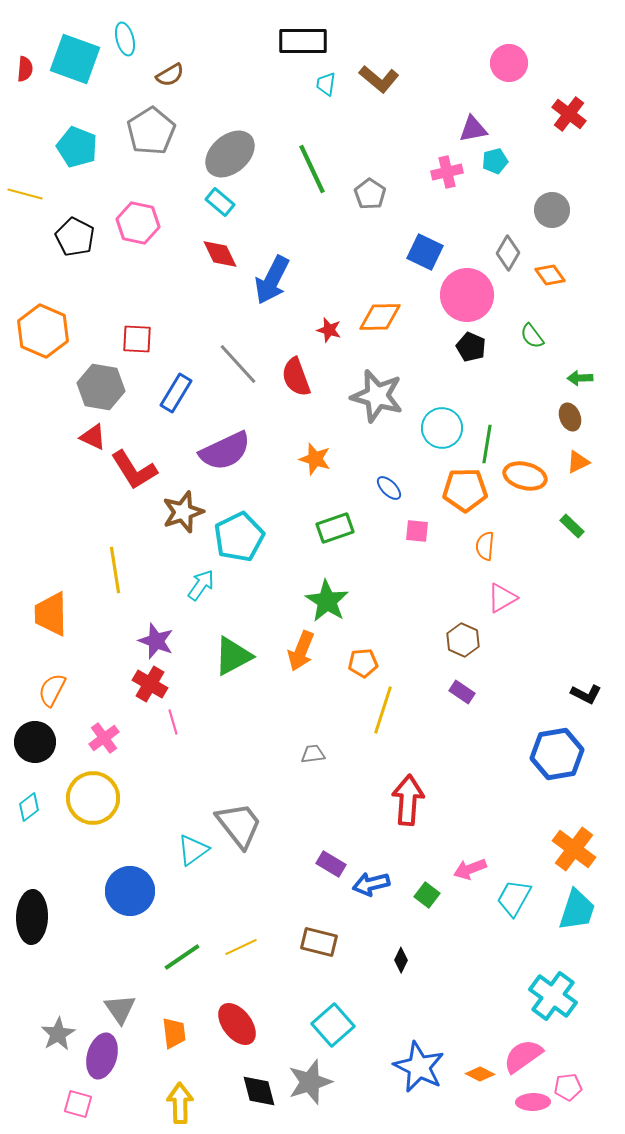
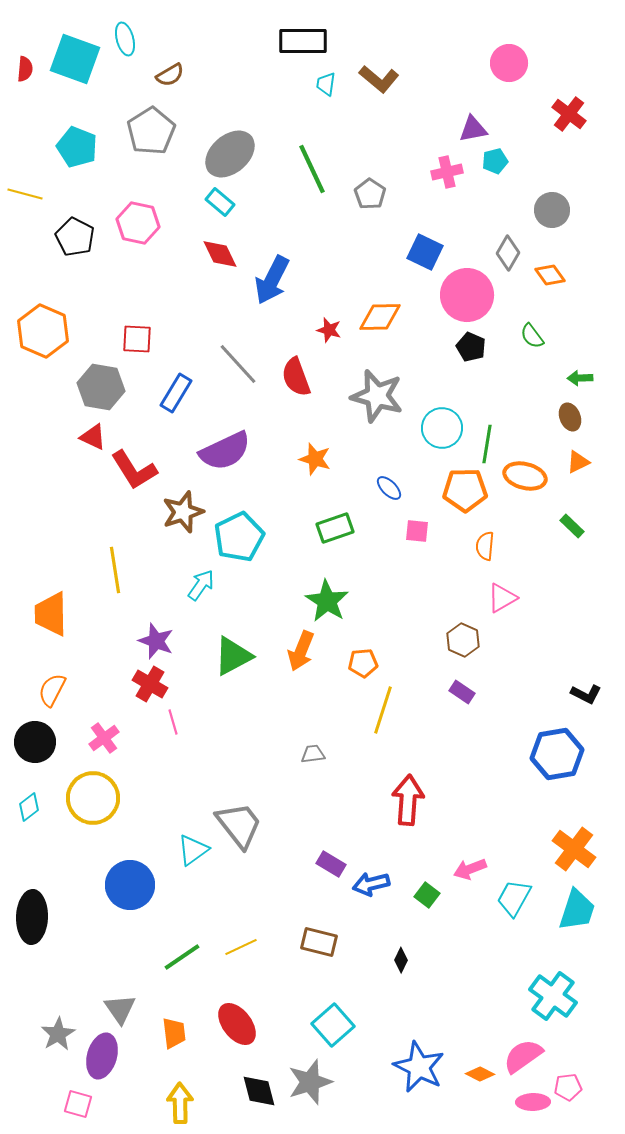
blue circle at (130, 891): moved 6 px up
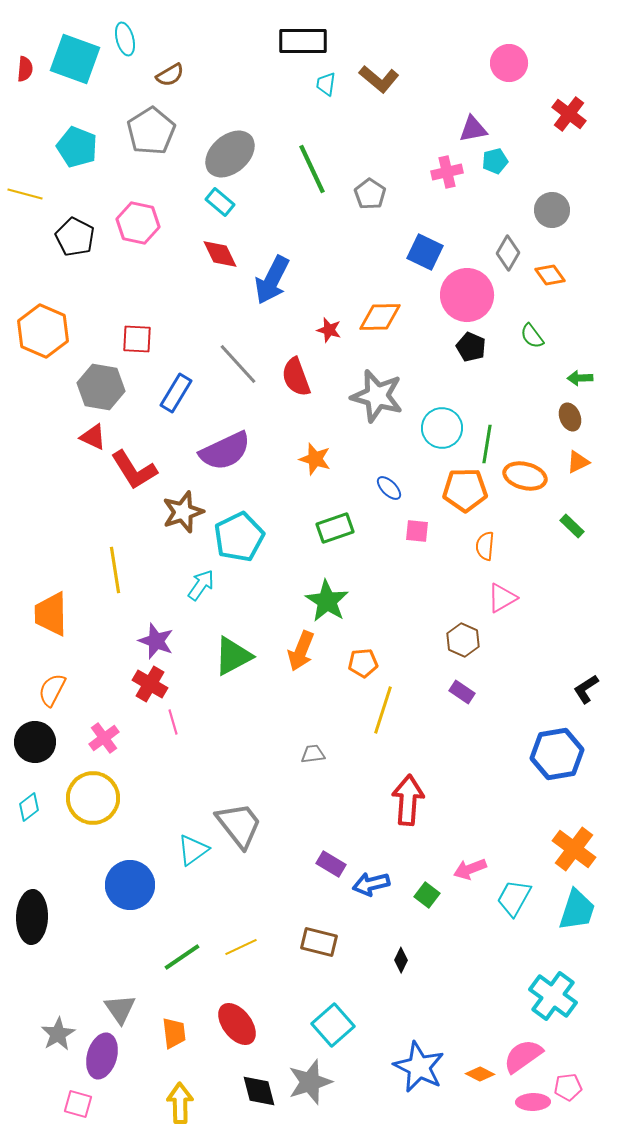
black L-shape at (586, 694): moved 5 px up; rotated 120 degrees clockwise
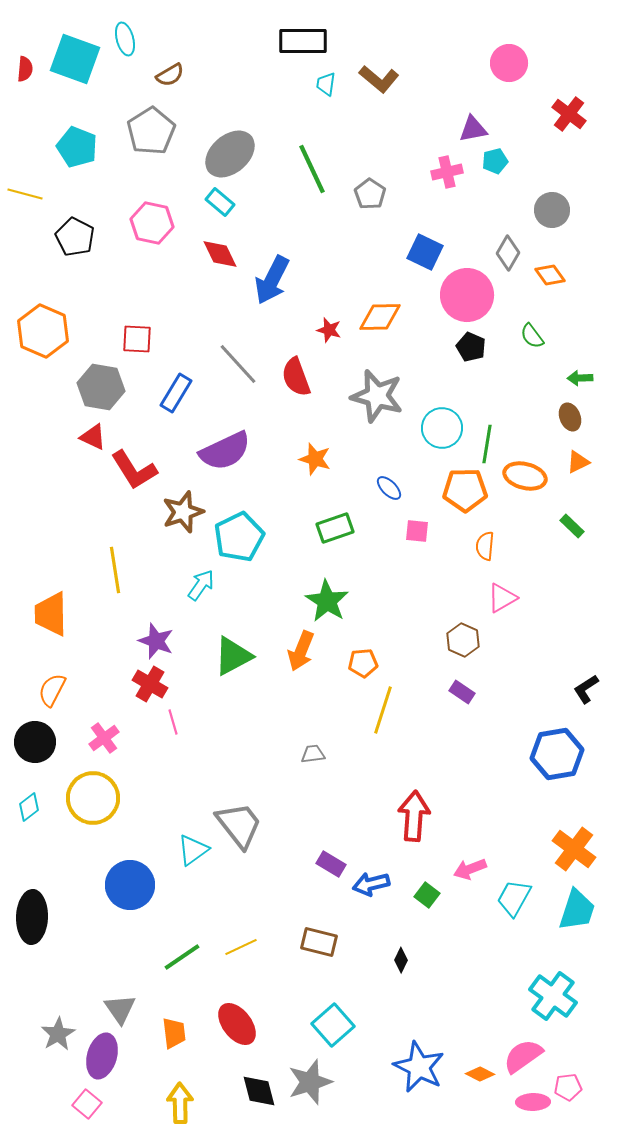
pink hexagon at (138, 223): moved 14 px right
red arrow at (408, 800): moved 6 px right, 16 px down
pink square at (78, 1104): moved 9 px right; rotated 24 degrees clockwise
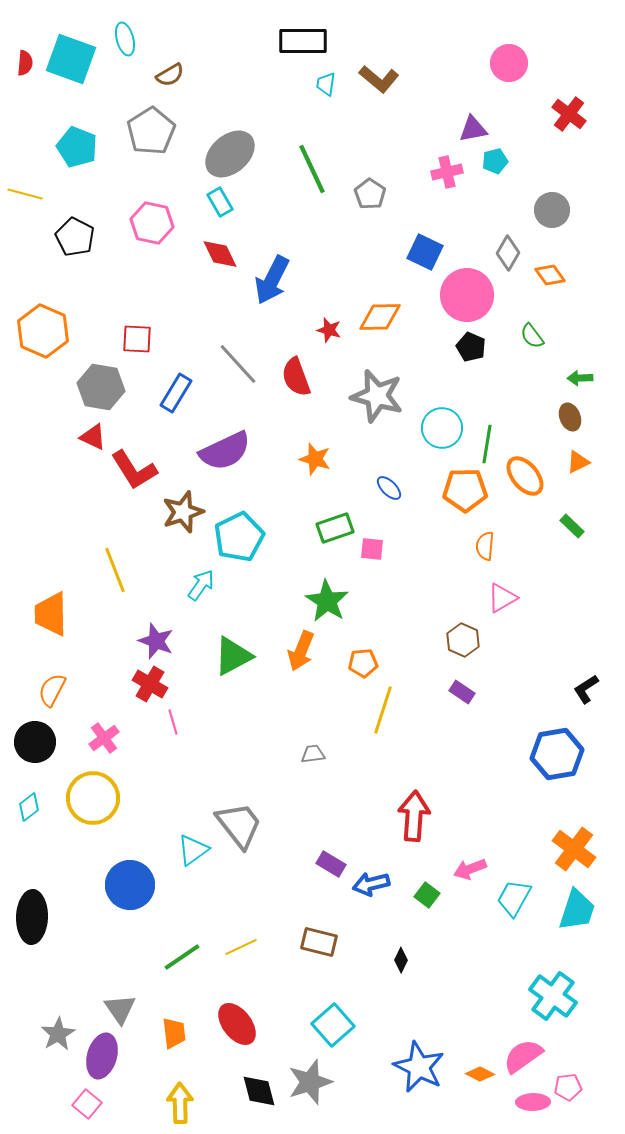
cyan square at (75, 59): moved 4 px left
red semicircle at (25, 69): moved 6 px up
cyan rectangle at (220, 202): rotated 20 degrees clockwise
orange ellipse at (525, 476): rotated 36 degrees clockwise
pink square at (417, 531): moved 45 px left, 18 px down
yellow line at (115, 570): rotated 12 degrees counterclockwise
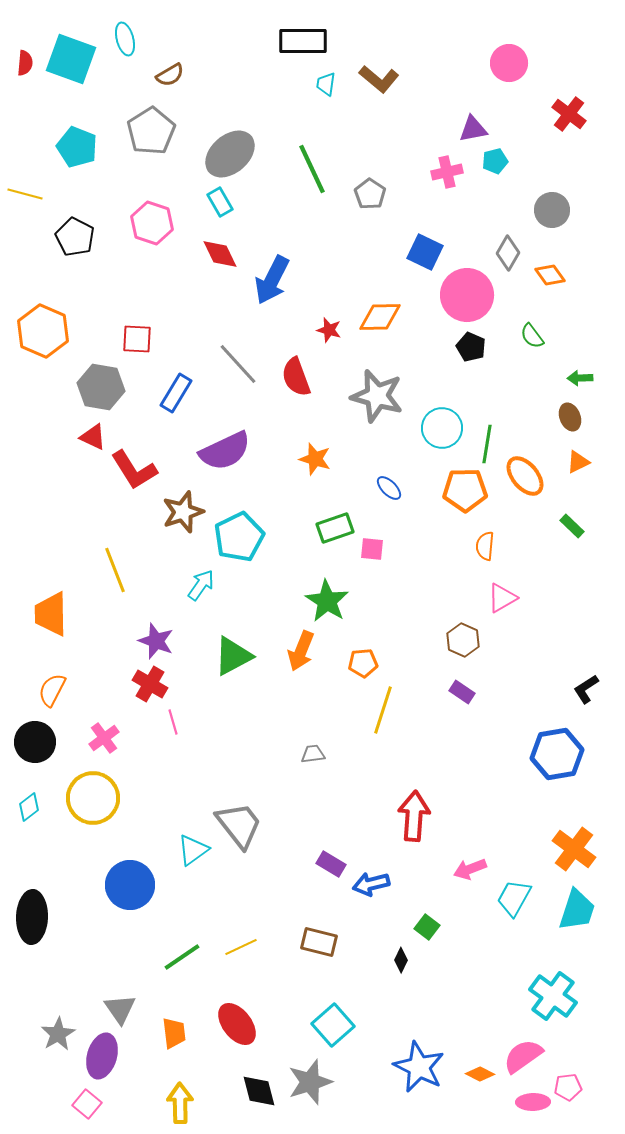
pink hexagon at (152, 223): rotated 6 degrees clockwise
green square at (427, 895): moved 32 px down
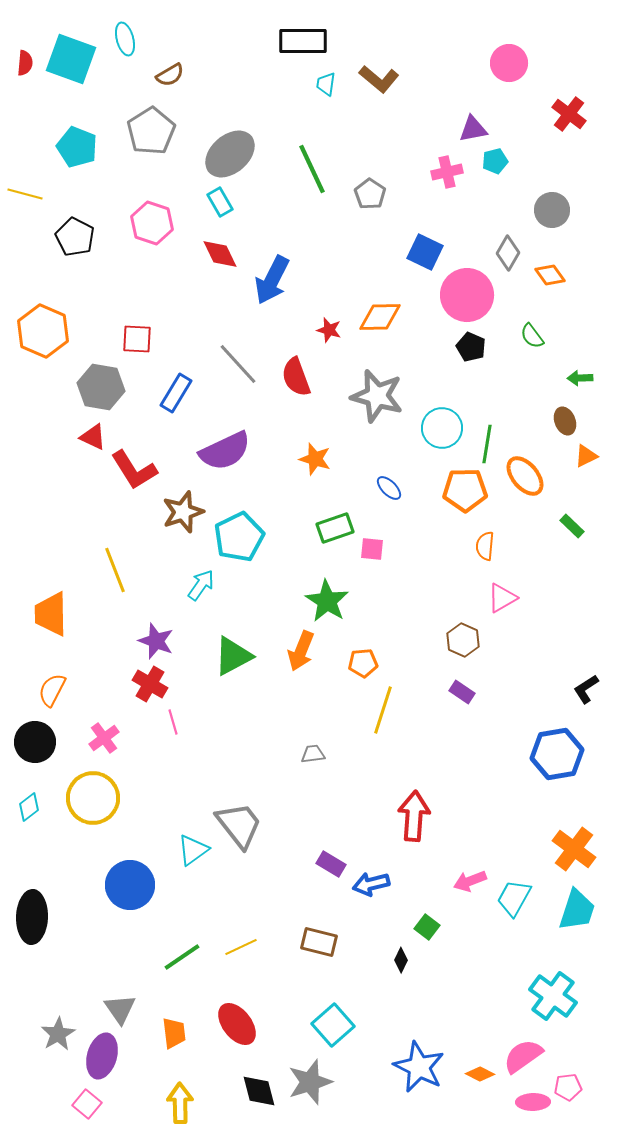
brown ellipse at (570, 417): moved 5 px left, 4 px down
orange triangle at (578, 462): moved 8 px right, 6 px up
pink arrow at (470, 869): moved 12 px down
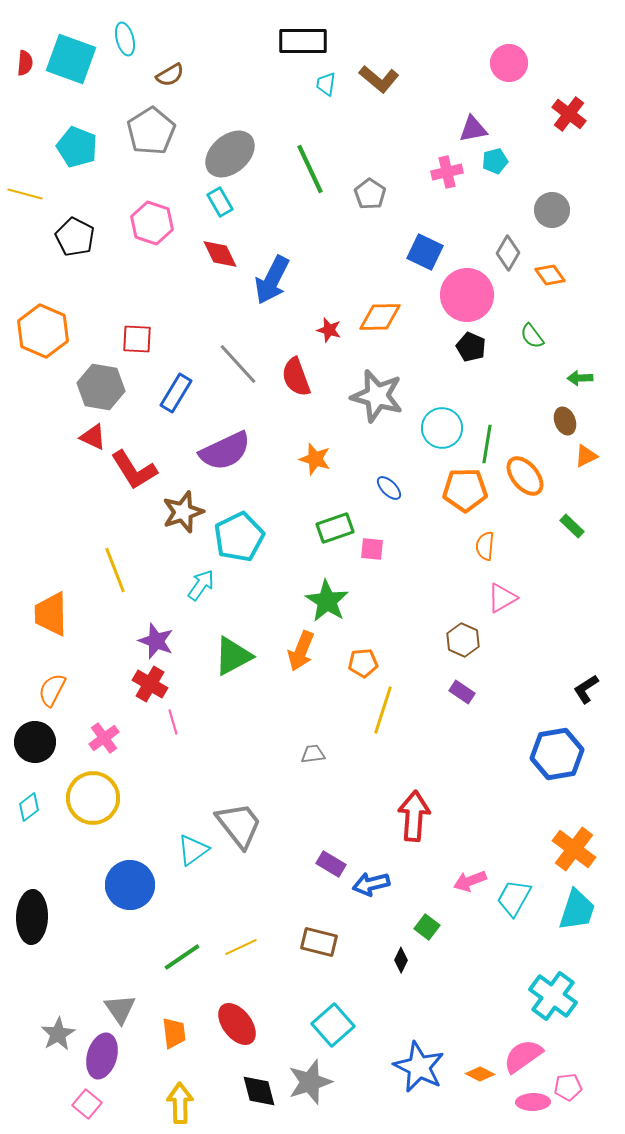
green line at (312, 169): moved 2 px left
